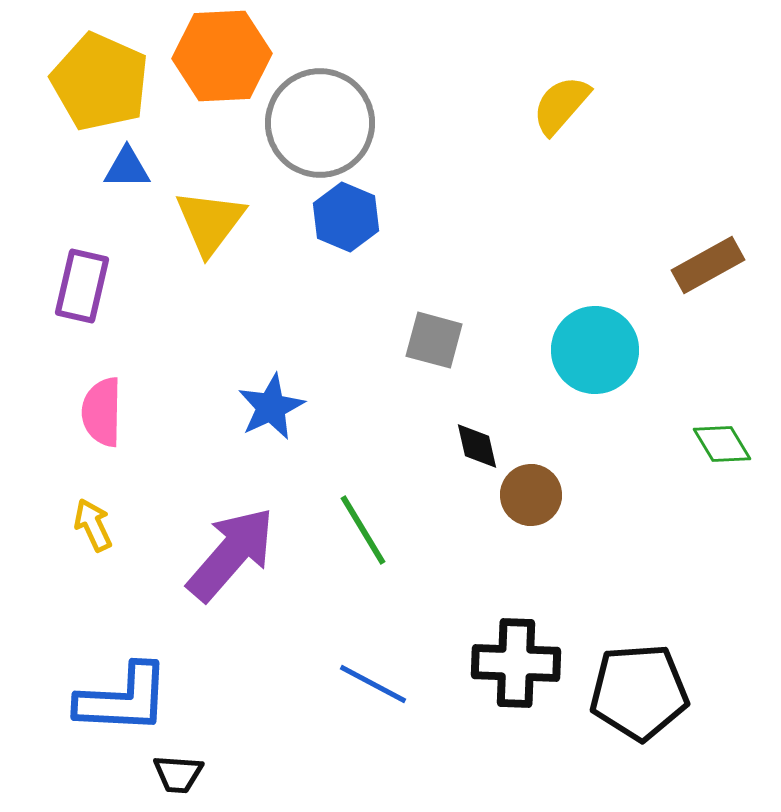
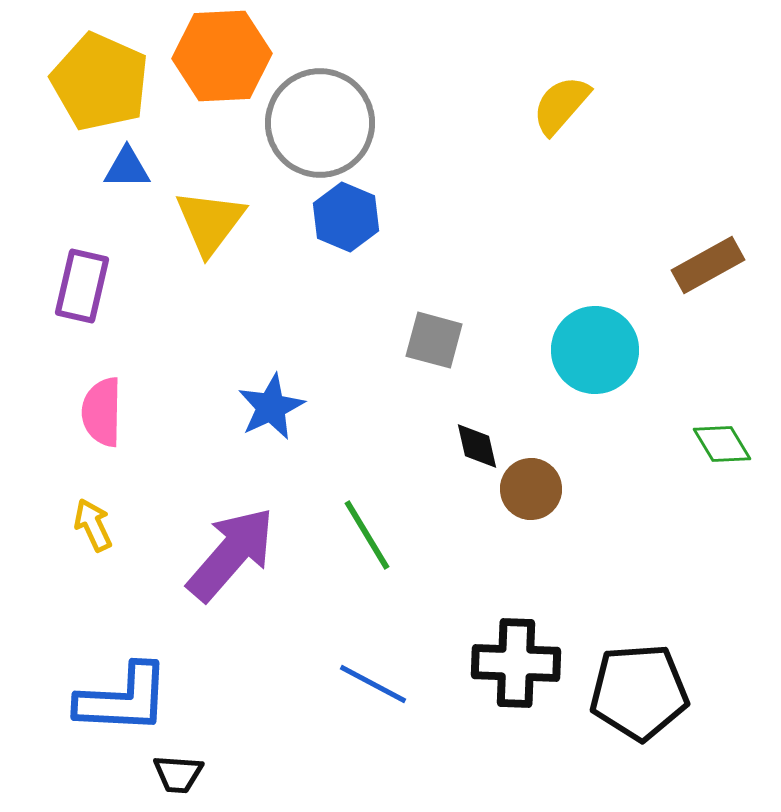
brown circle: moved 6 px up
green line: moved 4 px right, 5 px down
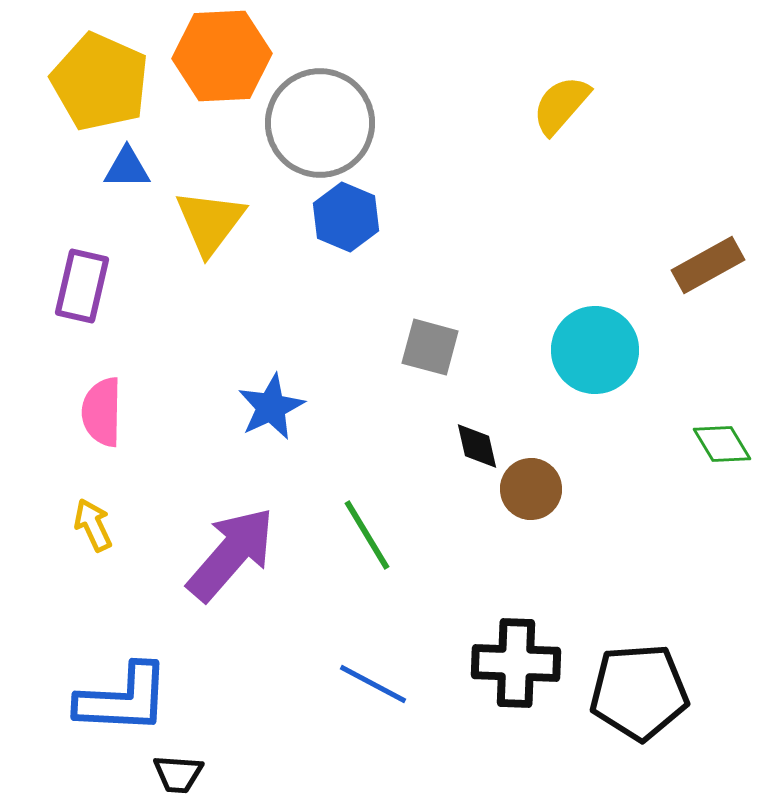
gray square: moved 4 px left, 7 px down
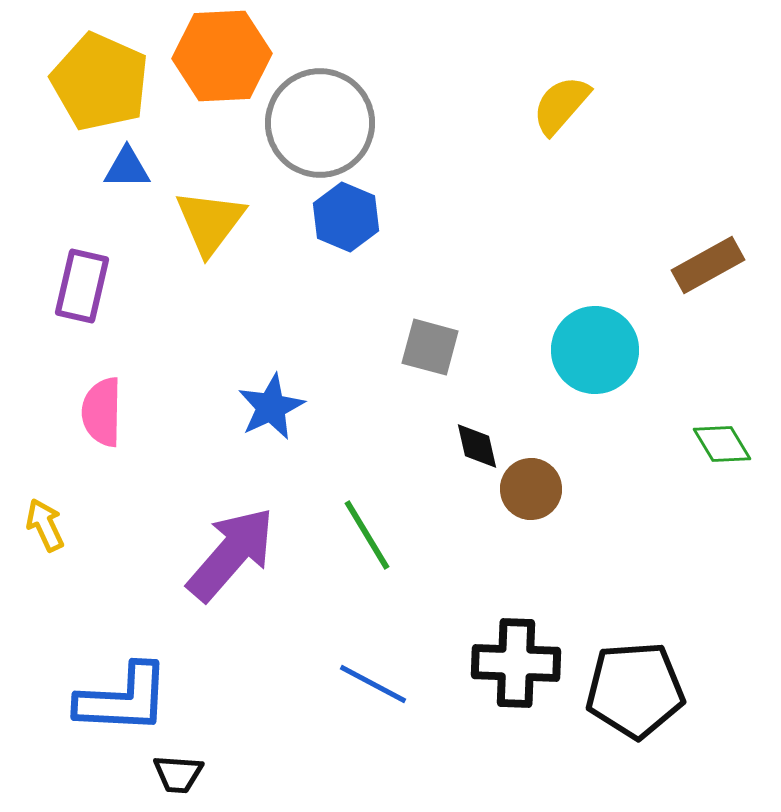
yellow arrow: moved 48 px left
black pentagon: moved 4 px left, 2 px up
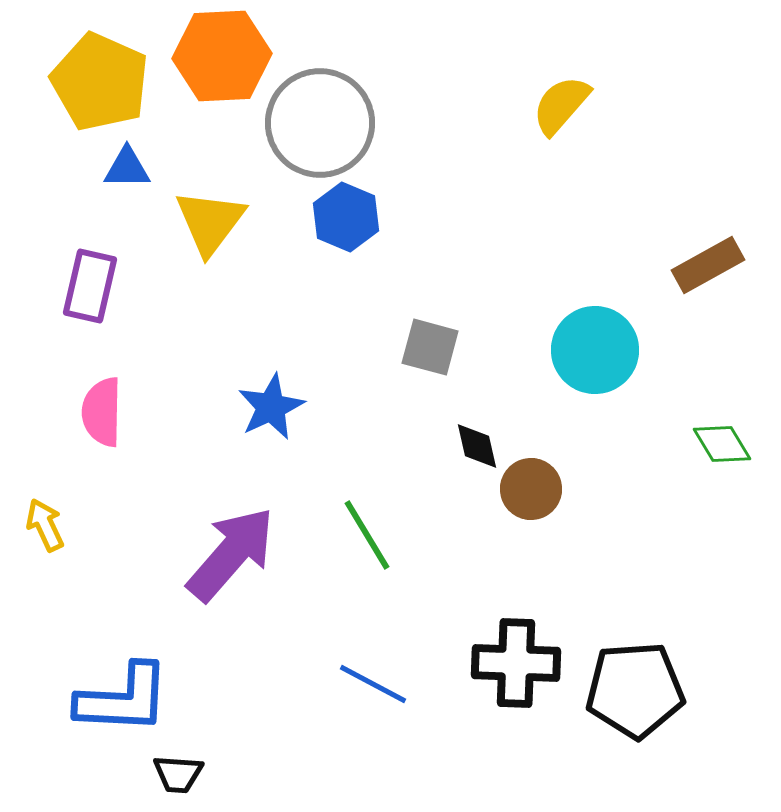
purple rectangle: moved 8 px right
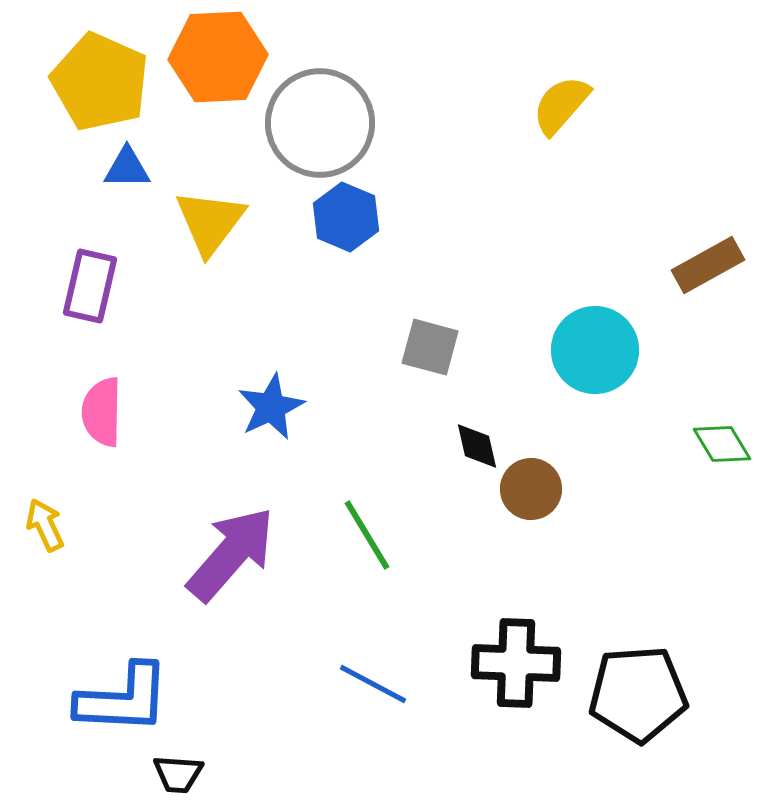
orange hexagon: moved 4 px left, 1 px down
black pentagon: moved 3 px right, 4 px down
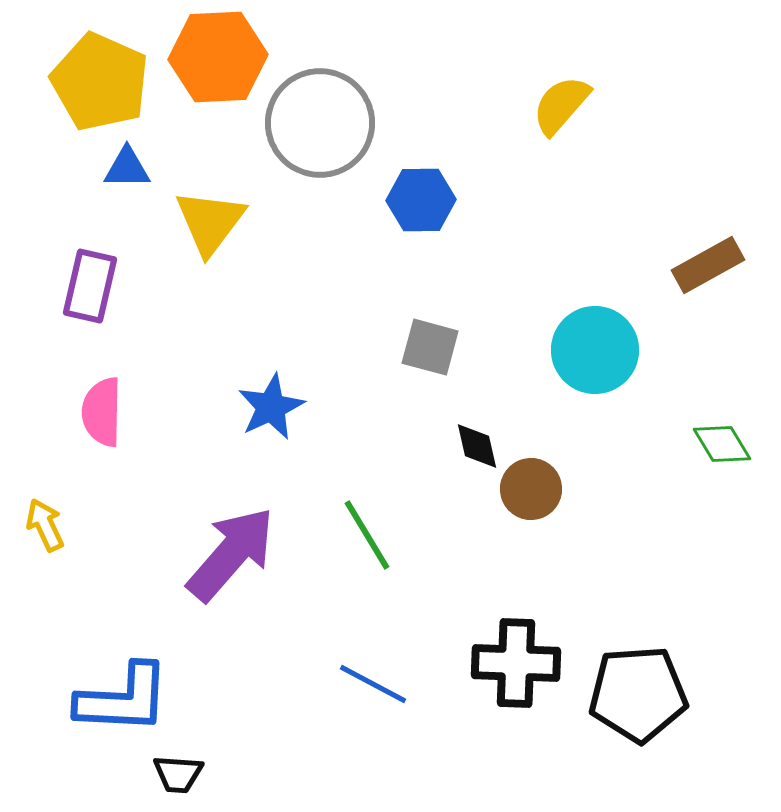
blue hexagon: moved 75 px right, 17 px up; rotated 24 degrees counterclockwise
